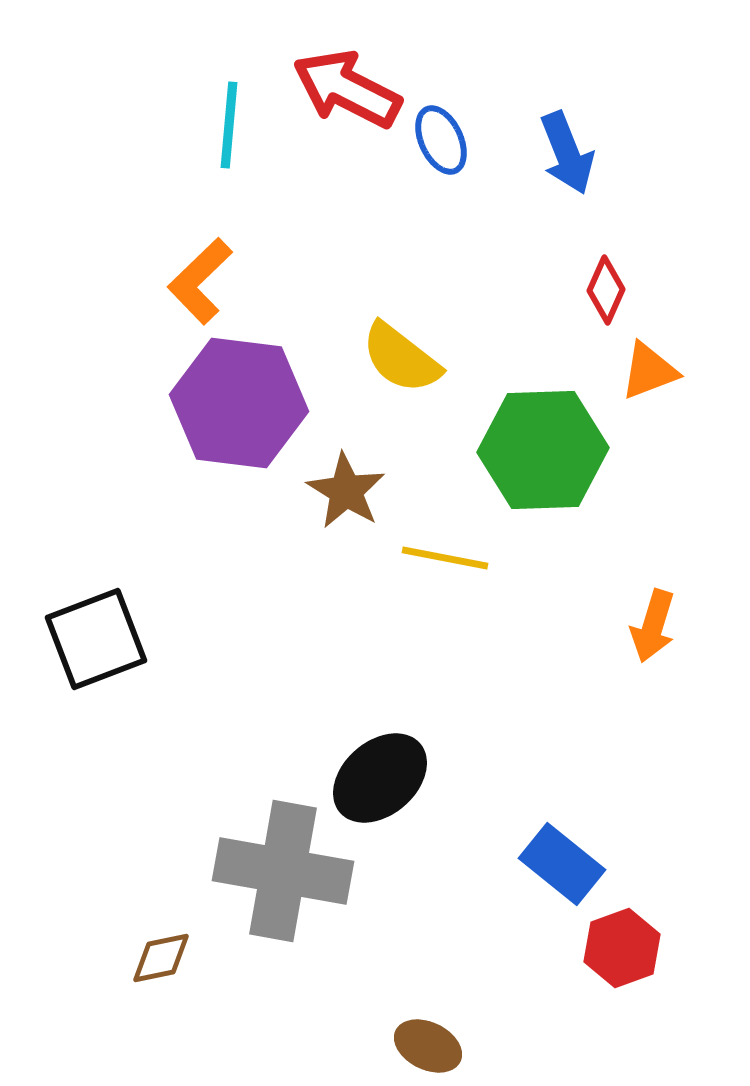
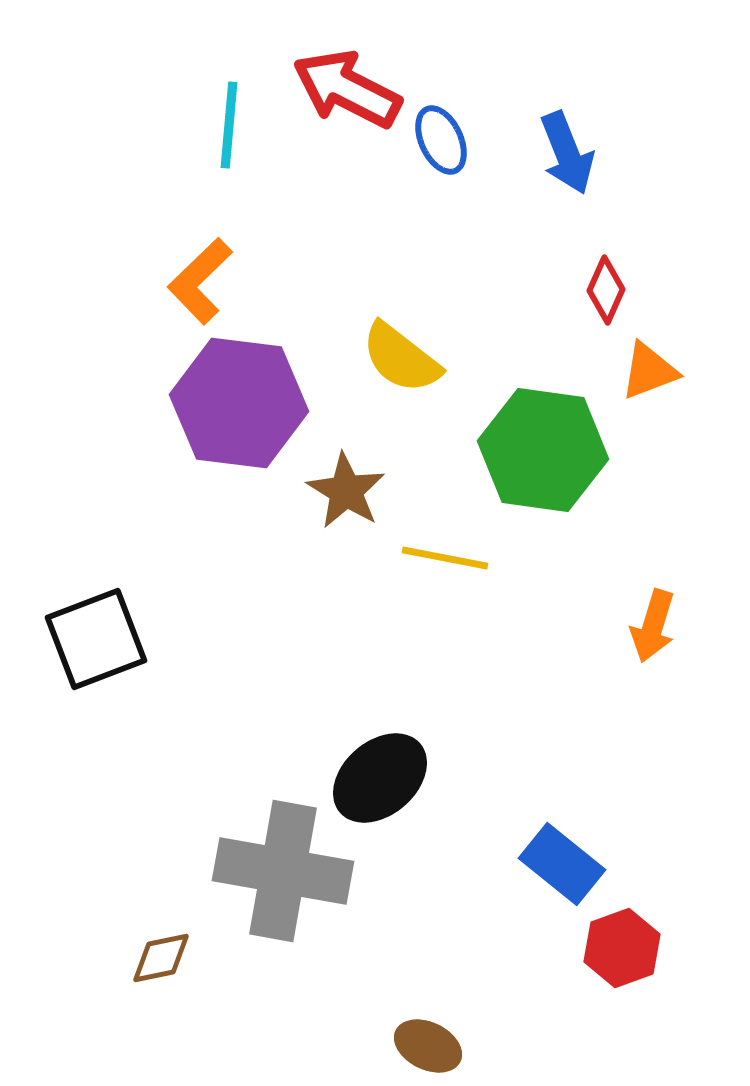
green hexagon: rotated 10 degrees clockwise
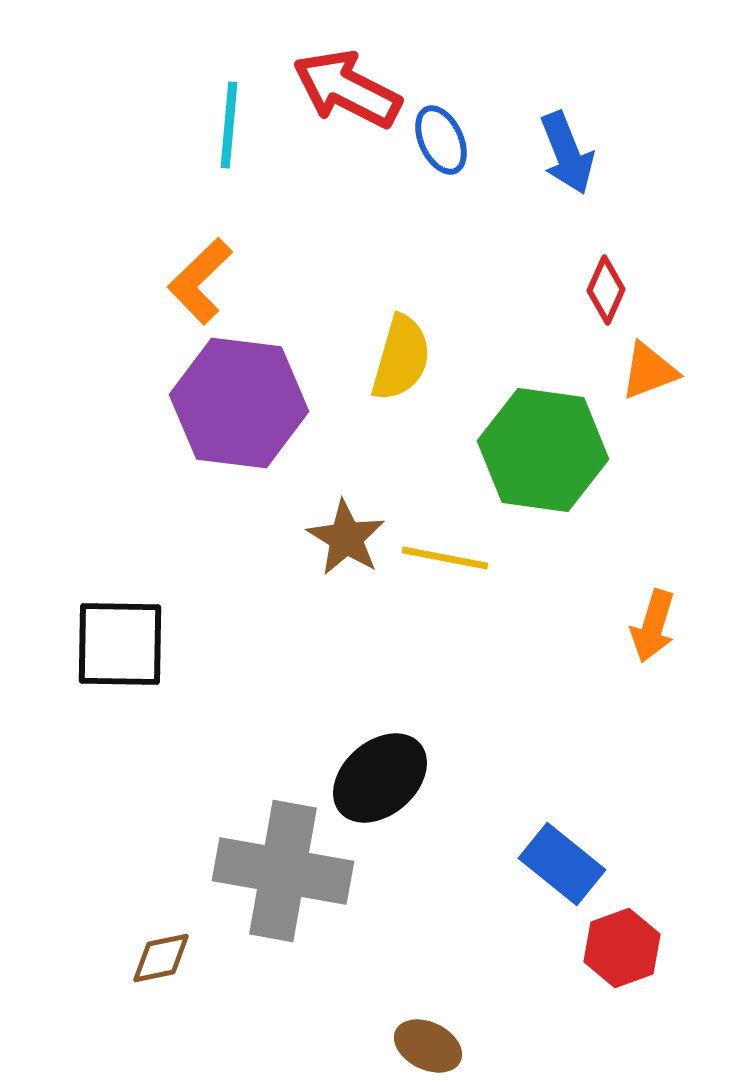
yellow semicircle: rotated 112 degrees counterclockwise
brown star: moved 47 px down
black square: moved 24 px right, 5 px down; rotated 22 degrees clockwise
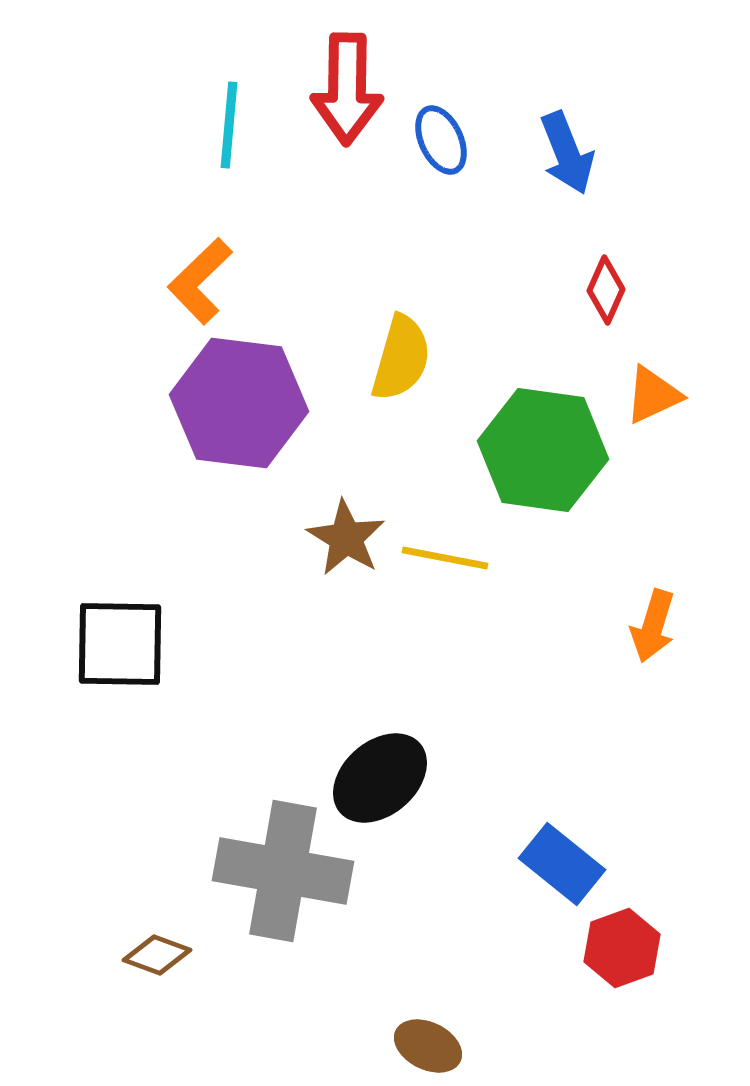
red arrow: rotated 116 degrees counterclockwise
orange triangle: moved 4 px right, 24 px down; rotated 4 degrees counterclockwise
brown diamond: moved 4 px left, 3 px up; rotated 32 degrees clockwise
